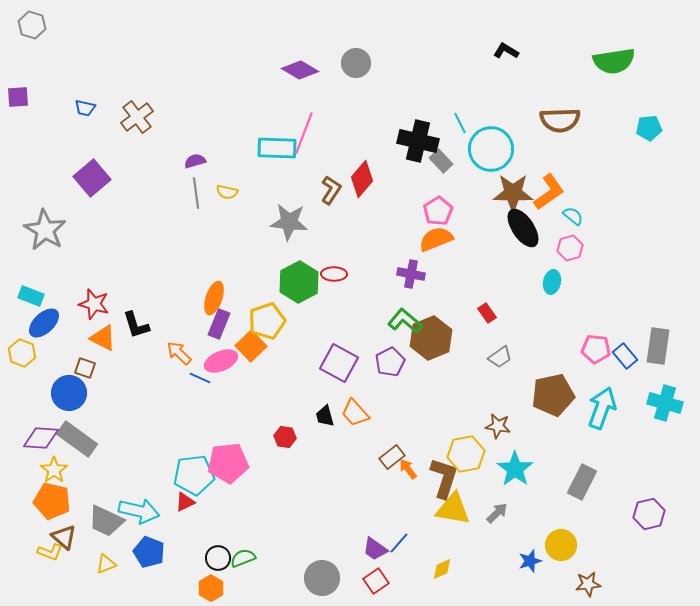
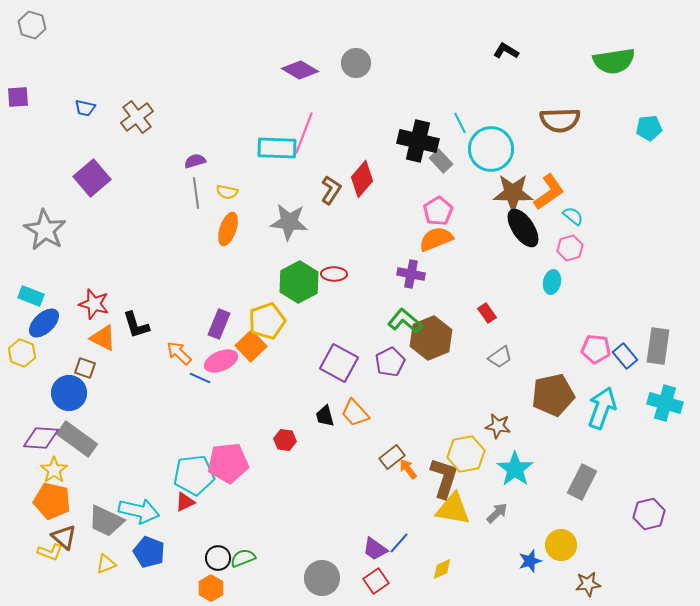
orange ellipse at (214, 298): moved 14 px right, 69 px up
red hexagon at (285, 437): moved 3 px down
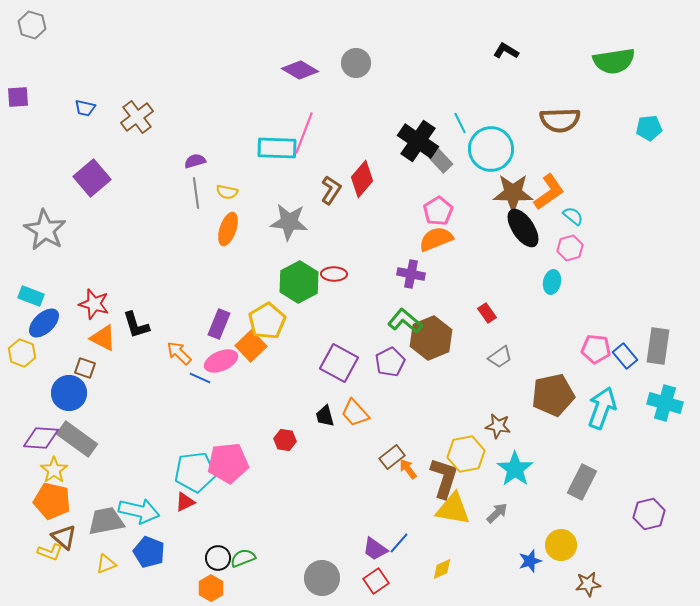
black cross at (418, 141): rotated 21 degrees clockwise
yellow pentagon at (267, 321): rotated 12 degrees counterclockwise
cyan pentagon at (194, 475): moved 1 px right, 3 px up
gray trapezoid at (106, 521): rotated 144 degrees clockwise
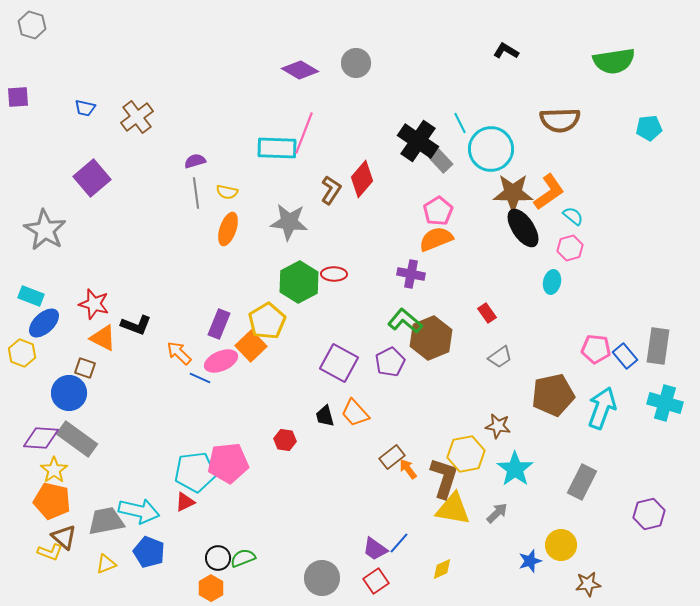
black L-shape at (136, 325): rotated 52 degrees counterclockwise
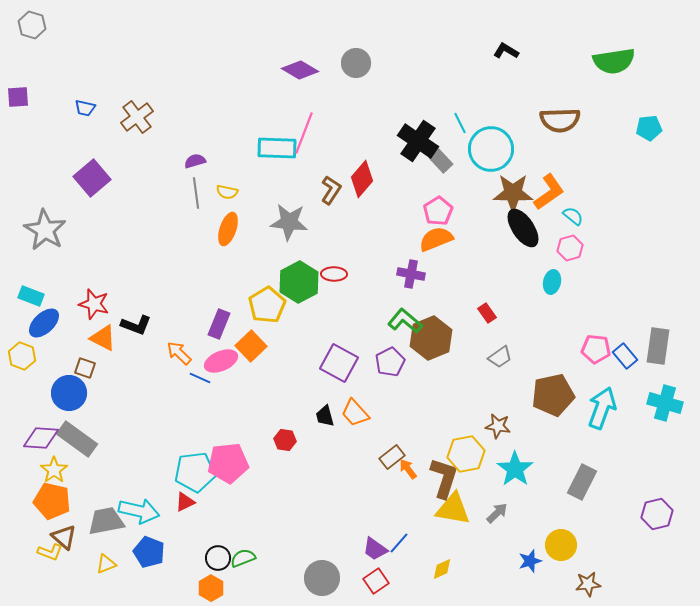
yellow pentagon at (267, 321): moved 16 px up
yellow hexagon at (22, 353): moved 3 px down
purple hexagon at (649, 514): moved 8 px right
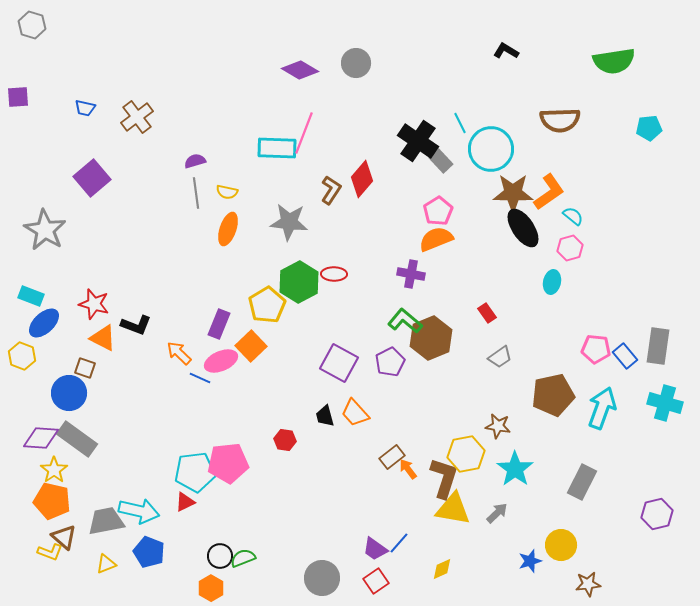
black circle at (218, 558): moved 2 px right, 2 px up
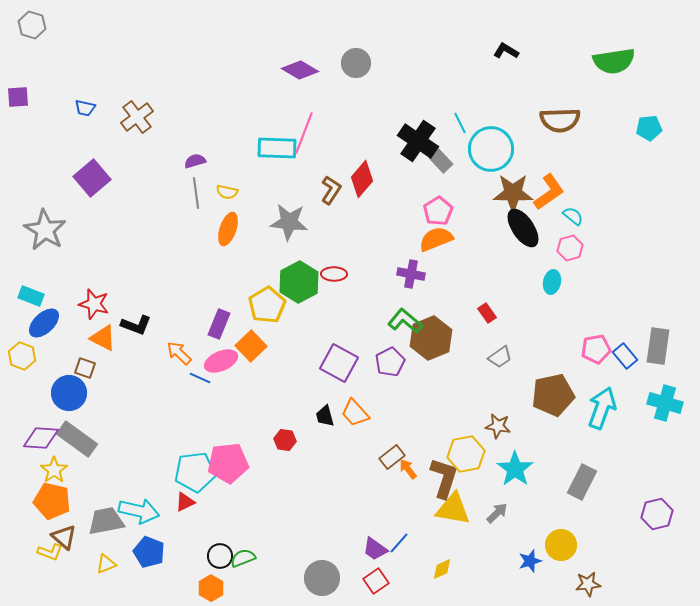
pink pentagon at (596, 349): rotated 16 degrees counterclockwise
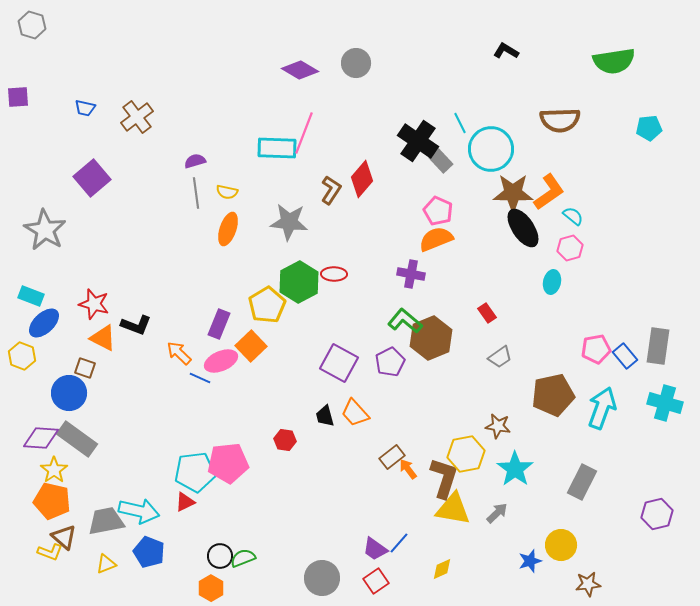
pink pentagon at (438, 211): rotated 16 degrees counterclockwise
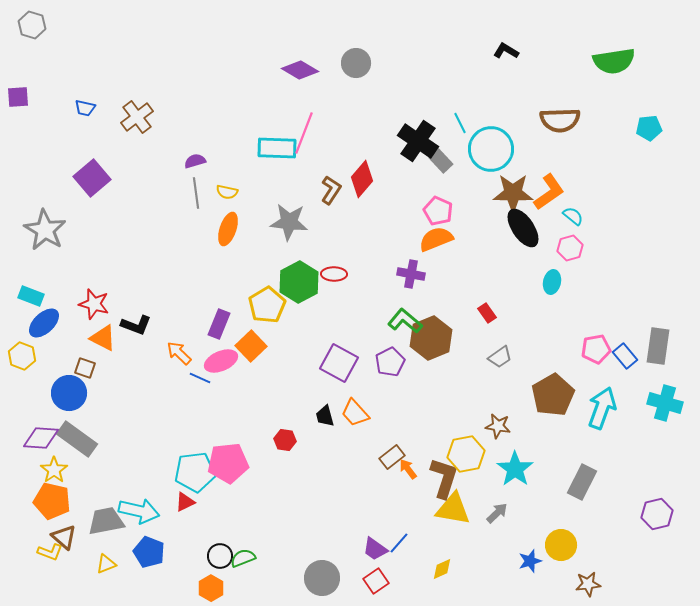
brown pentagon at (553, 395): rotated 18 degrees counterclockwise
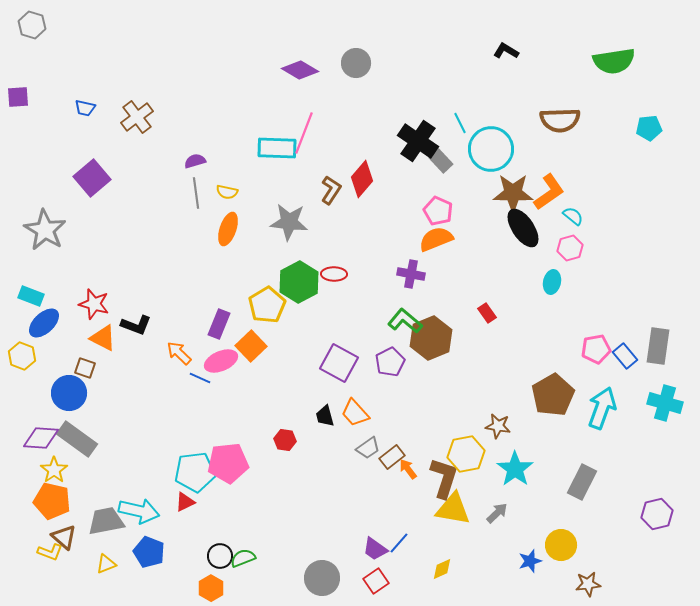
gray trapezoid at (500, 357): moved 132 px left, 91 px down
